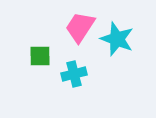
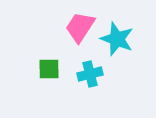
green square: moved 9 px right, 13 px down
cyan cross: moved 16 px right
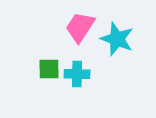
cyan cross: moved 13 px left; rotated 15 degrees clockwise
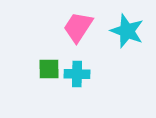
pink trapezoid: moved 2 px left
cyan star: moved 10 px right, 8 px up
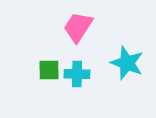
cyan star: moved 32 px down
green square: moved 1 px down
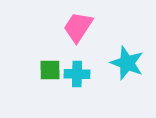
green square: moved 1 px right
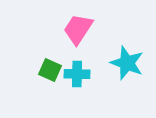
pink trapezoid: moved 2 px down
green square: rotated 25 degrees clockwise
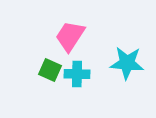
pink trapezoid: moved 8 px left, 7 px down
cyan star: rotated 16 degrees counterclockwise
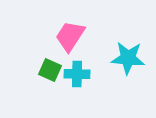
cyan star: moved 1 px right, 5 px up
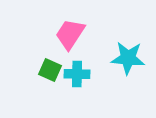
pink trapezoid: moved 2 px up
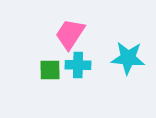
green square: rotated 25 degrees counterclockwise
cyan cross: moved 1 px right, 9 px up
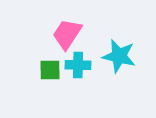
pink trapezoid: moved 3 px left
cyan star: moved 9 px left, 2 px up; rotated 8 degrees clockwise
